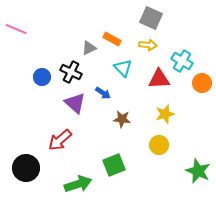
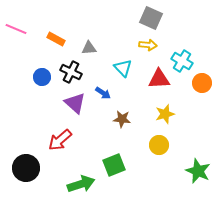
orange rectangle: moved 56 px left
gray triangle: rotated 21 degrees clockwise
green arrow: moved 3 px right
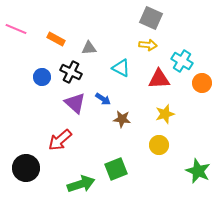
cyan triangle: moved 2 px left; rotated 18 degrees counterclockwise
blue arrow: moved 6 px down
green square: moved 2 px right, 4 px down
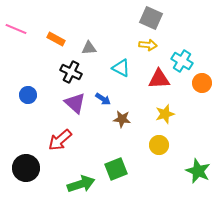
blue circle: moved 14 px left, 18 px down
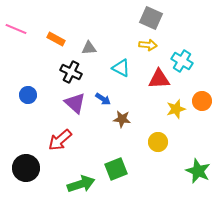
orange circle: moved 18 px down
yellow star: moved 11 px right, 5 px up
yellow circle: moved 1 px left, 3 px up
